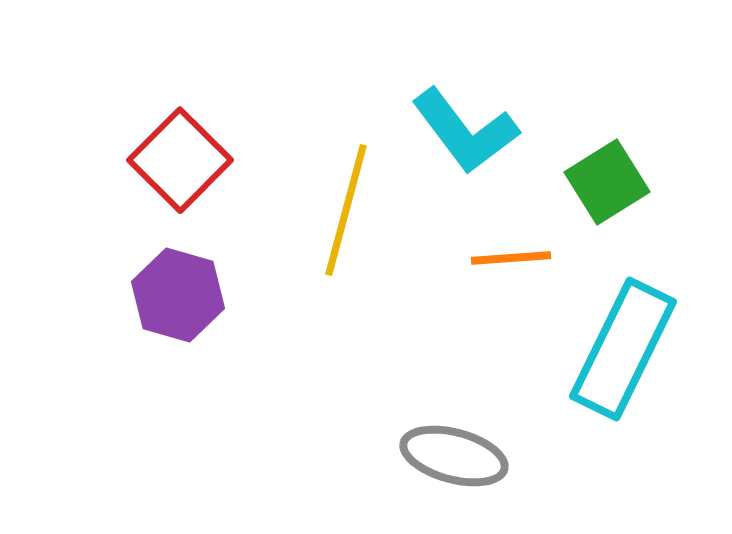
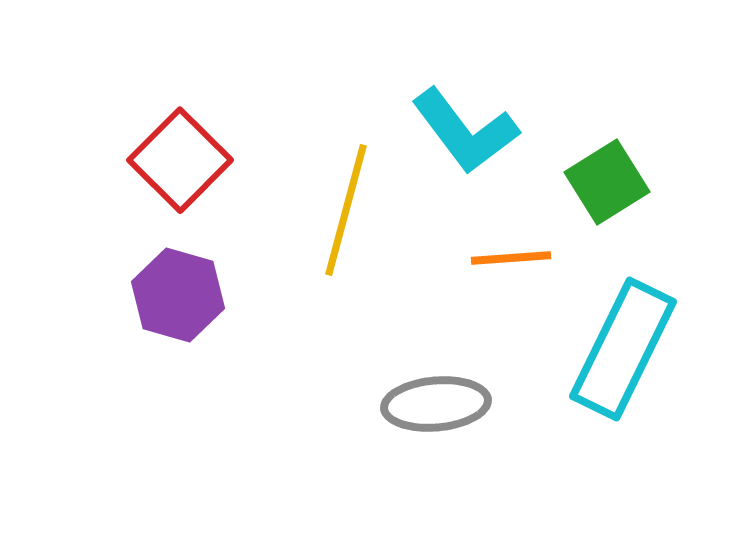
gray ellipse: moved 18 px left, 52 px up; rotated 20 degrees counterclockwise
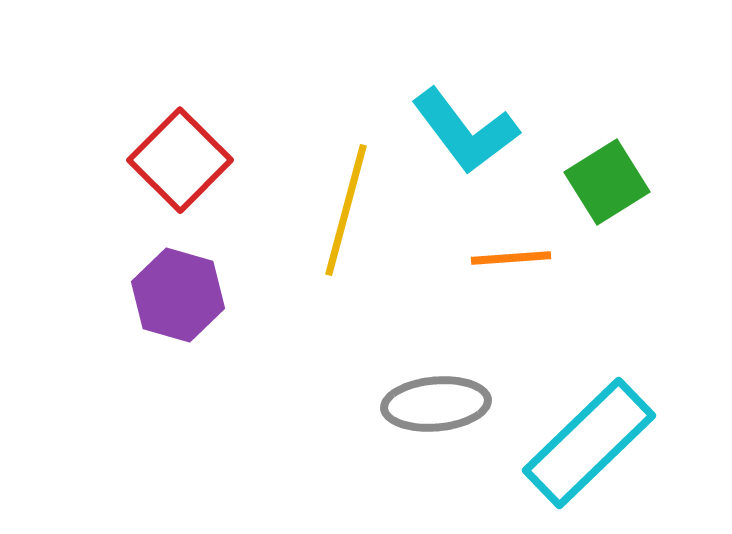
cyan rectangle: moved 34 px left, 94 px down; rotated 20 degrees clockwise
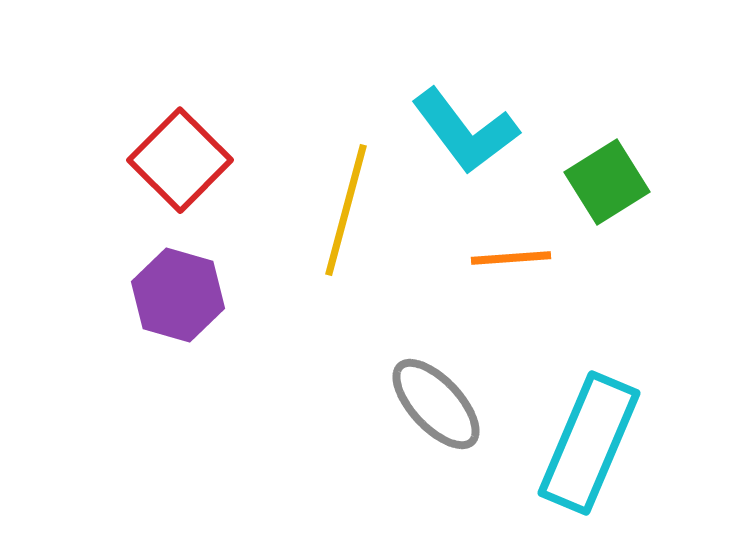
gray ellipse: rotated 52 degrees clockwise
cyan rectangle: rotated 23 degrees counterclockwise
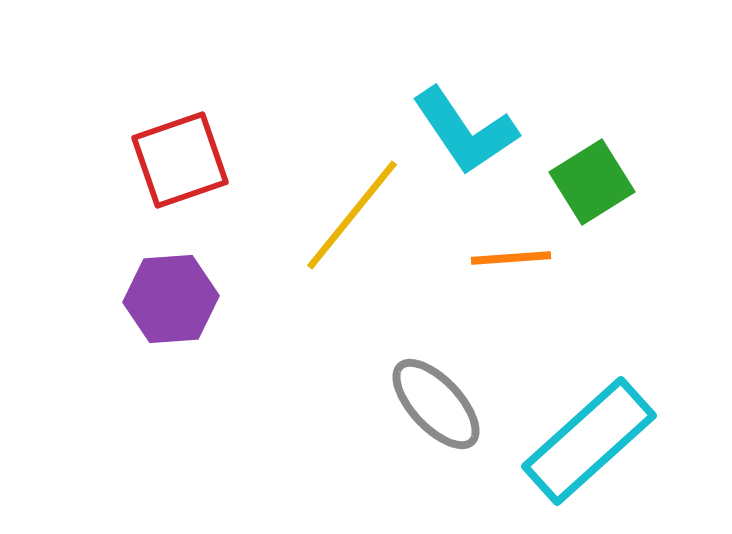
cyan L-shape: rotated 3 degrees clockwise
red square: rotated 26 degrees clockwise
green square: moved 15 px left
yellow line: moved 6 px right, 5 px down; rotated 24 degrees clockwise
purple hexagon: moved 7 px left, 4 px down; rotated 20 degrees counterclockwise
cyan rectangle: moved 2 px up; rotated 25 degrees clockwise
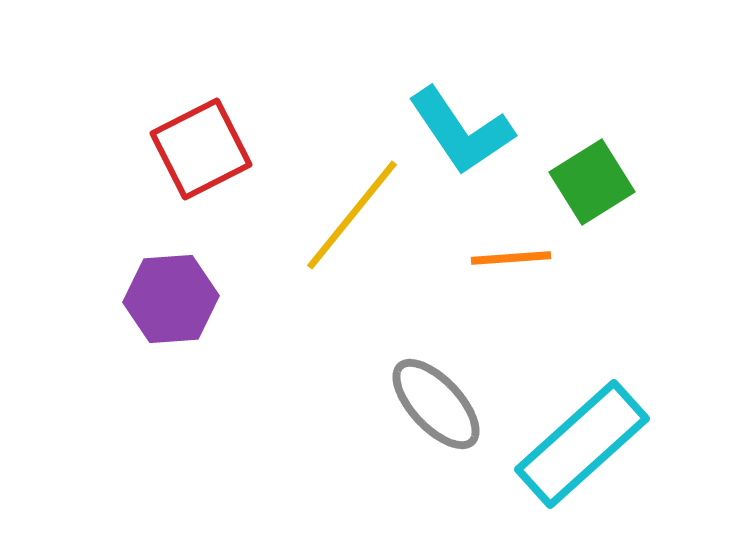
cyan L-shape: moved 4 px left
red square: moved 21 px right, 11 px up; rotated 8 degrees counterclockwise
cyan rectangle: moved 7 px left, 3 px down
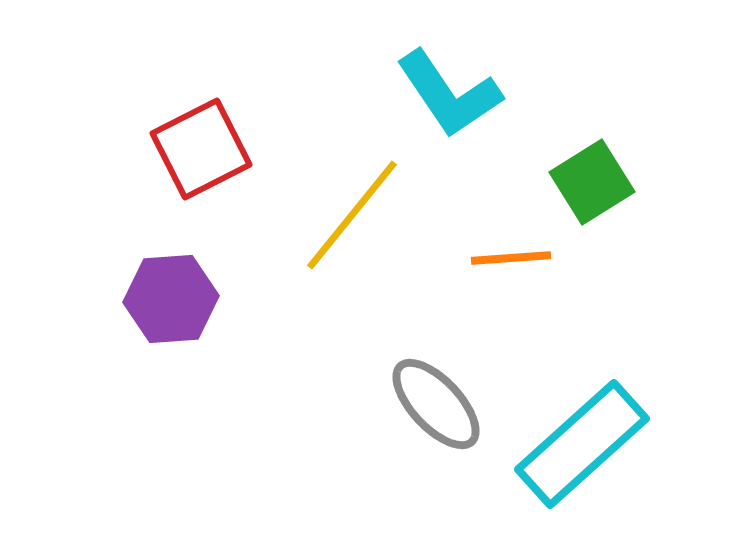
cyan L-shape: moved 12 px left, 37 px up
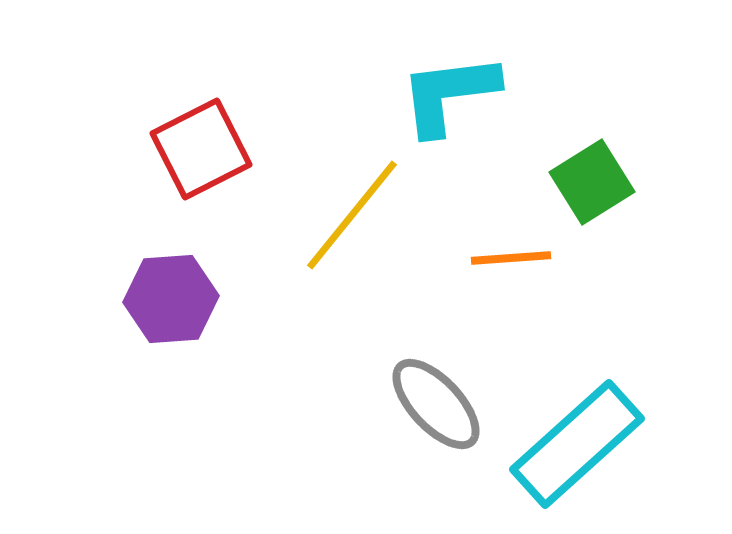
cyan L-shape: rotated 117 degrees clockwise
cyan rectangle: moved 5 px left
